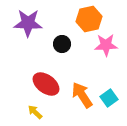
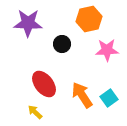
pink star: moved 1 px right, 5 px down
red ellipse: moved 2 px left; rotated 16 degrees clockwise
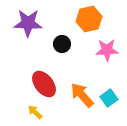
orange arrow: rotated 8 degrees counterclockwise
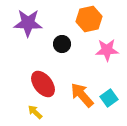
red ellipse: moved 1 px left
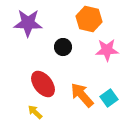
orange hexagon: rotated 25 degrees clockwise
black circle: moved 1 px right, 3 px down
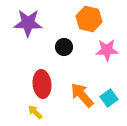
black circle: moved 1 px right
red ellipse: moved 1 px left; rotated 32 degrees clockwise
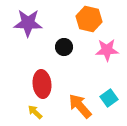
orange arrow: moved 2 px left, 11 px down
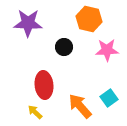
red ellipse: moved 2 px right, 1 px down
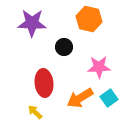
purple star: moved 4 px right
pink star: moved 8 px left, 17 px down
red ellipse: moved 2 px up
orange arrow: moved 8 px up; rotated 80 degrees counterclockwise
